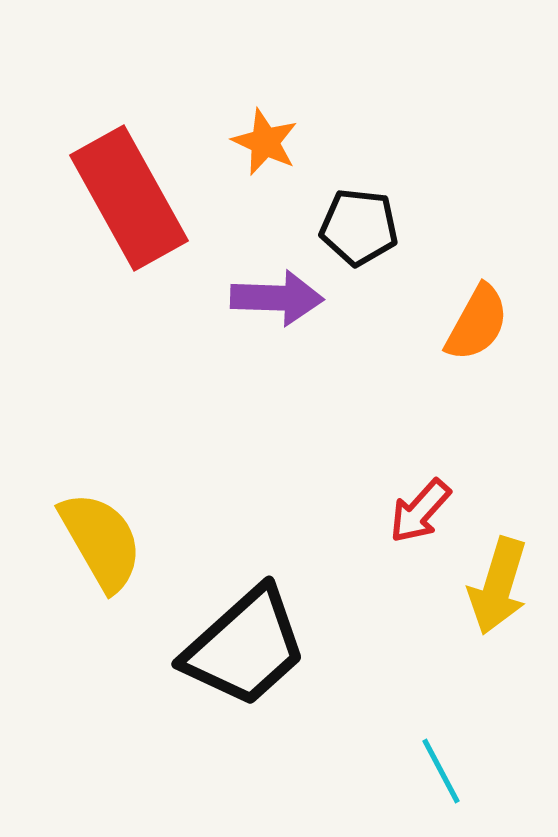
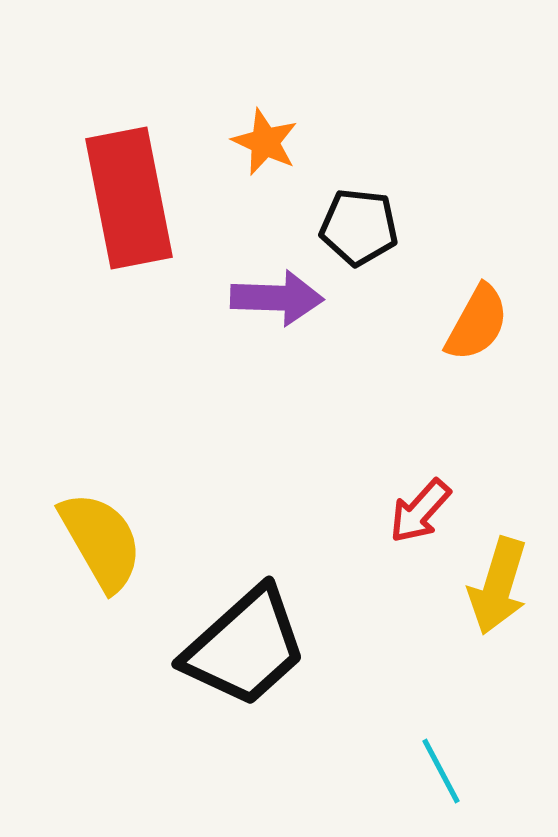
red rectangle: rotated 18 degrees clockwise
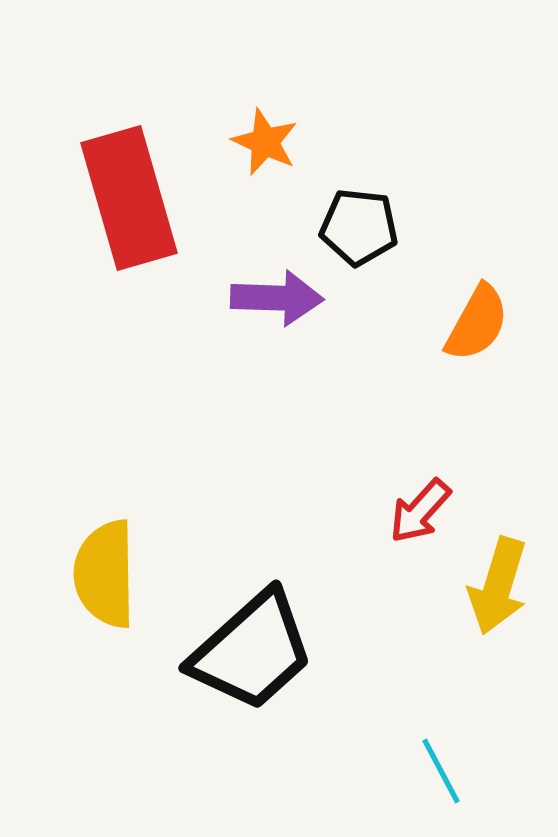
red rectangle: rotated 5 degrees counterclockwise
yellow semicircle: moved 4 px right, 33 px down; rotated 151 degrees counterclockwise
black trapezoid: moved 7 px right, 4 px down
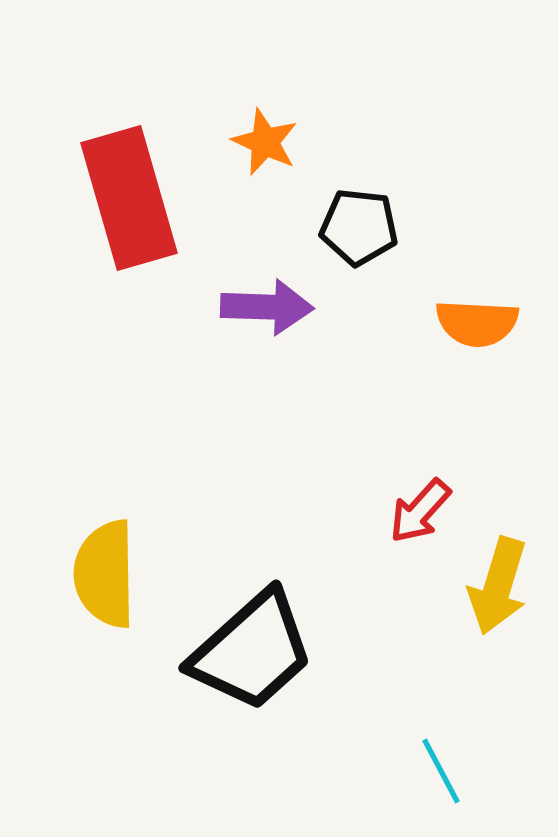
purple arrow: moved 10 px left, 9 px down
orange semicircle: rotated 64 degrees clockwise
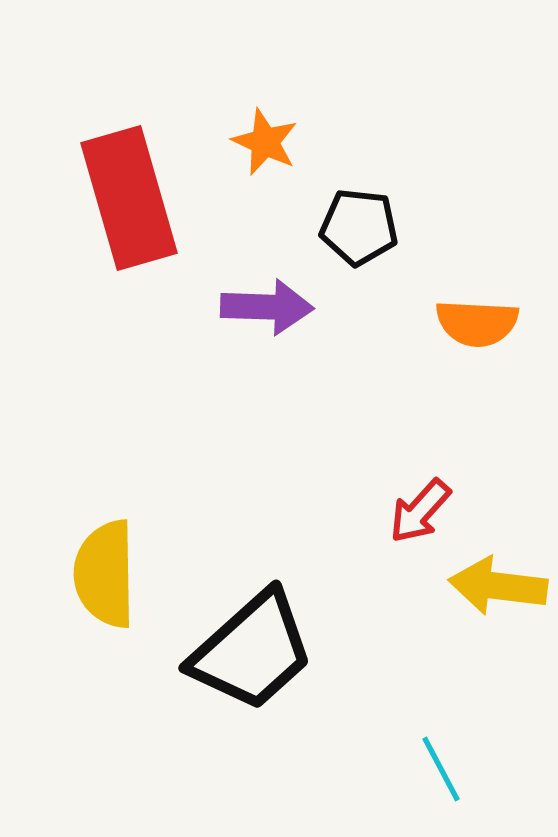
yellow arrow: rotated 80 degrees clockwise
cyan line: moved 2 px up
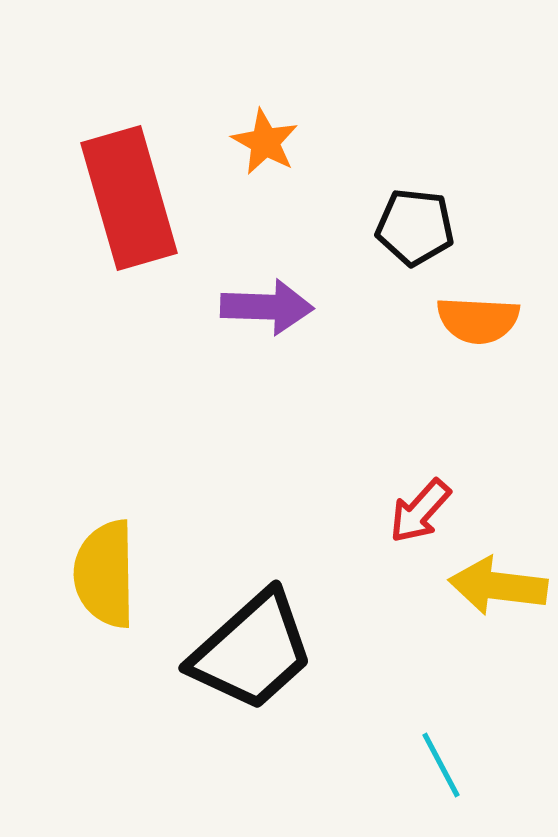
orange star: rotated 4 degrees clockwise
black pentagon: moved 56 px right
orange semicircle: moved 1 px right, 3 px up
cyan line: moved 4 px up
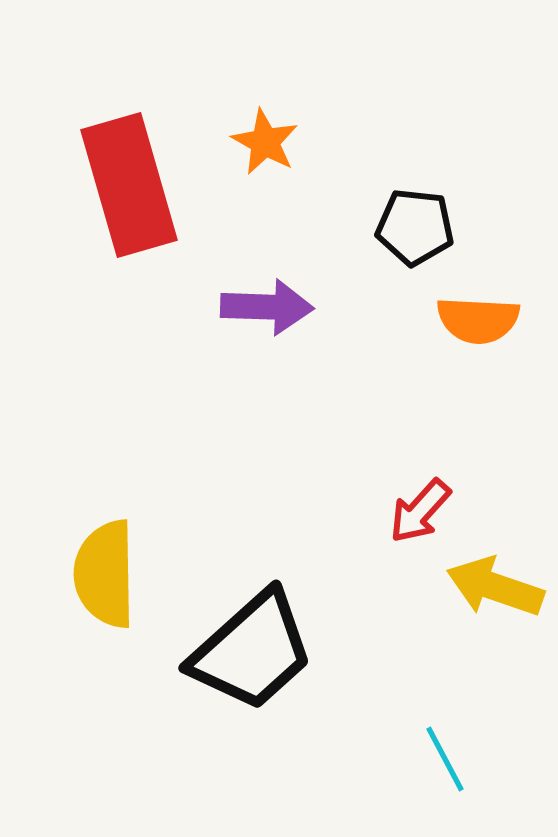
red rectangle: moved 13 px up
yellow arrow: moved 3 px left, 1 px down; rotated 12 degrees clockwise
cyan line: moved 4 px right, 6 px up
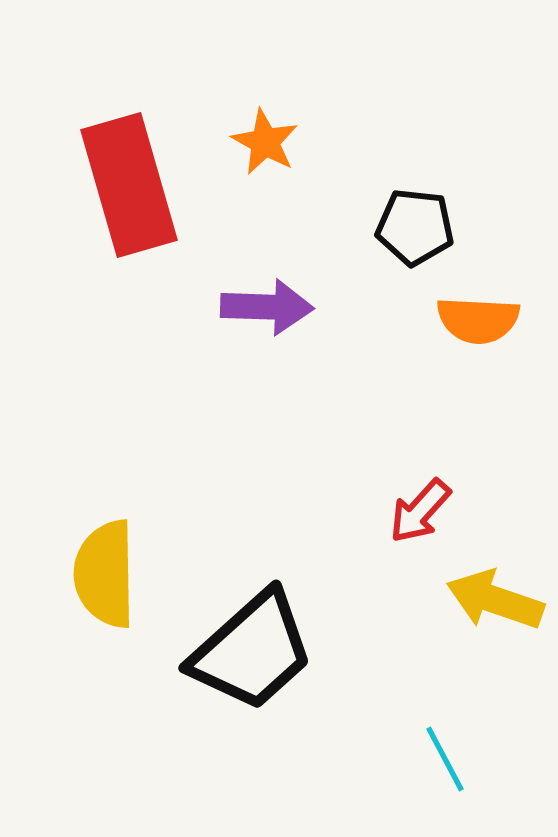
yellow arrow: moved 13 px down
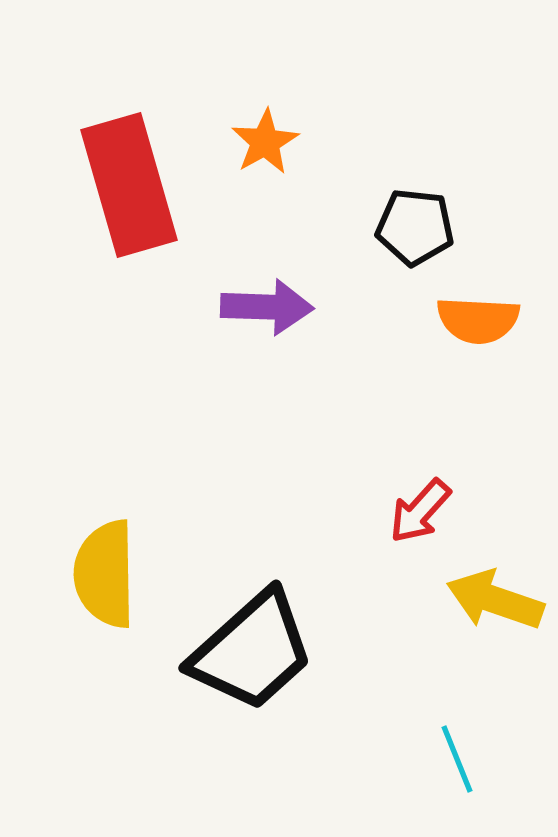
orange star: rotated 14 degrees clockwise
cyan line: moved 12 px right; rotated 6 degrees clockwise
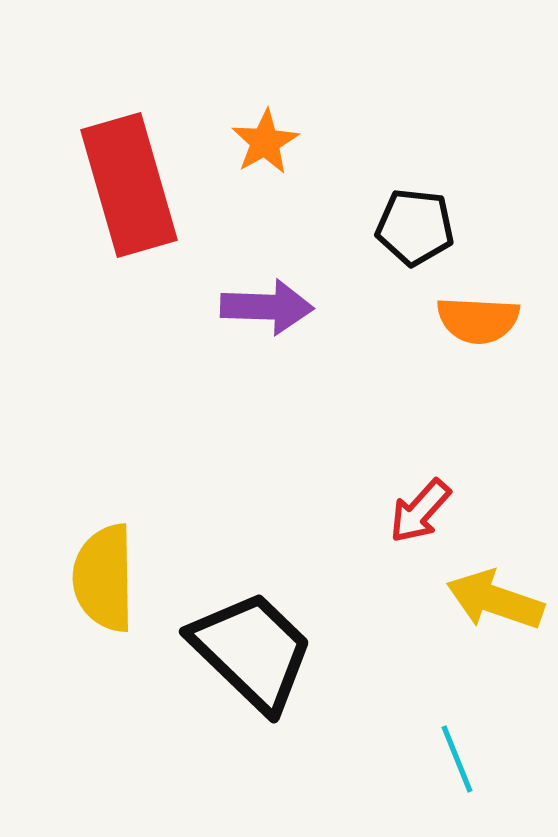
yellow semicircle: moved 1 px left, 4 px down
black trapezoid: rotated 94 degrees counterclockwise
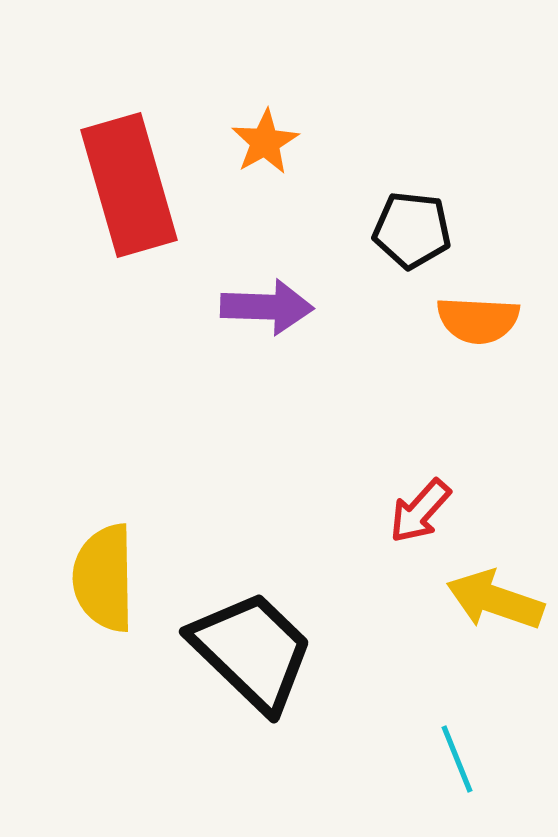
black pentagon: moved 3 px left, 3 px down
